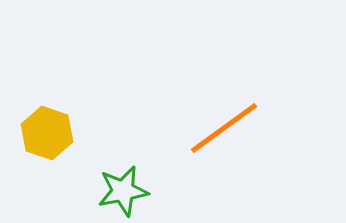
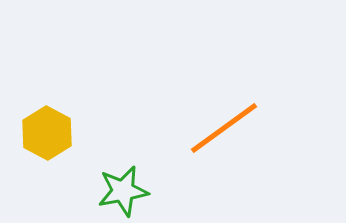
yellow hexagon: rotated 9 degrees clockwise
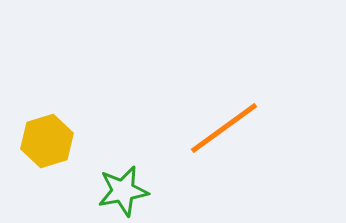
yellow hexagon: moved 8 px down; rotated 15 degrees clockwise
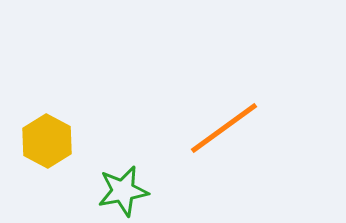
yellow hexagon: rotated 15 degrees counterclockwise
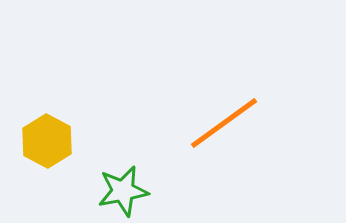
orange line: moved 5 px up
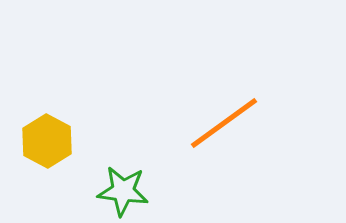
green star: rotated 18 degrees clockwise
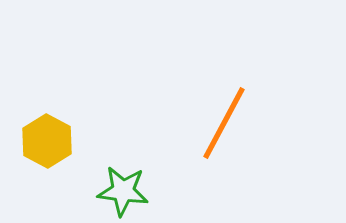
orange line: rotated 26 degrees counterclockwise
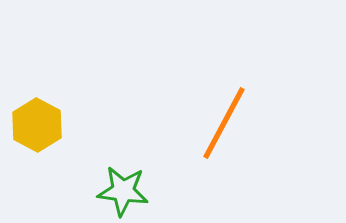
yellow hexagon: moved 10 px left, 16 px up
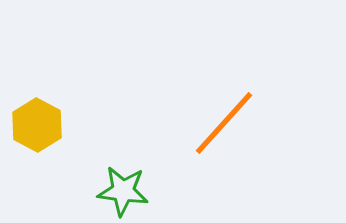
orange line: rotated 14 degrees clockwise
